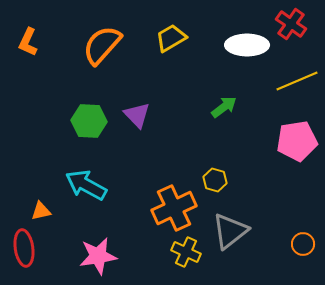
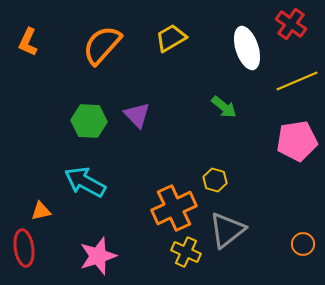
white ellipse: moved 3 px down; rotated 72 degrees clockwise
green arrow: rotated 76 degrees clockwise
cyan arrow: moved 1 px left, 3 px up
gray triangle: moved 3 px left, 1 px up
pink star: rotated 9 degrees counterclockwise
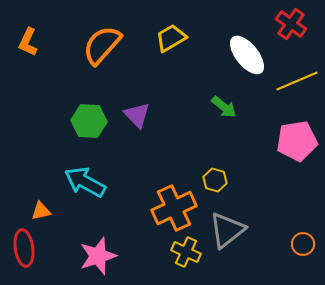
white ellipse: moved 7 px down; rotated 21 degrees counterclockwise
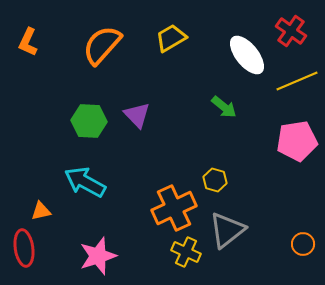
red cross: moved 7 px down
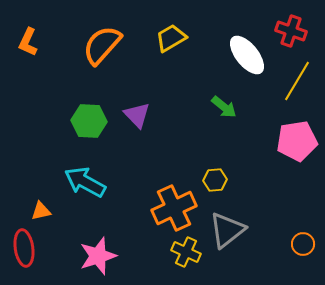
red cross: rotated 16 degrees counterclockwise
yellow line: rotated 36 degrees counterclockwise
yellow hexagon: rotated 20 degrees counterclockwise
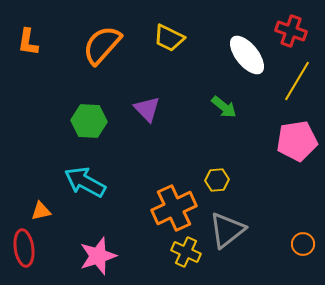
yellow trapezoid: moved 2 px left; rotated 124 degrees counterclockwise
orange L-shape: rotated 16 degrees counterclockwise
purple triangle: moved 10 px right, 6 px up
yellow hexagon: moved 2 px right
